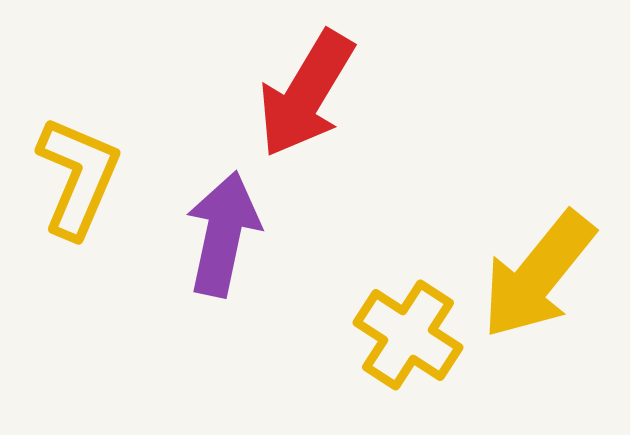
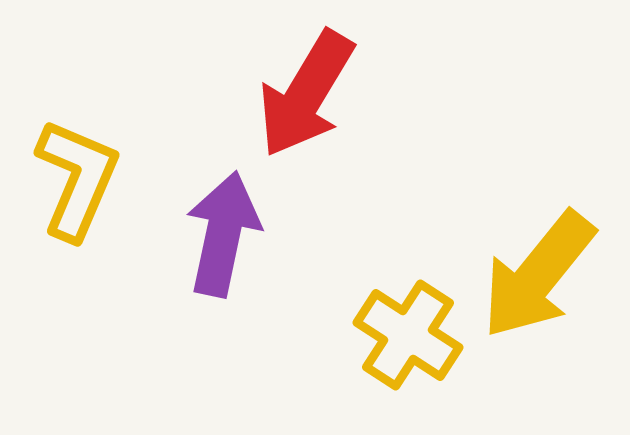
yellow L-shape: moved 1 px left, 2 px down
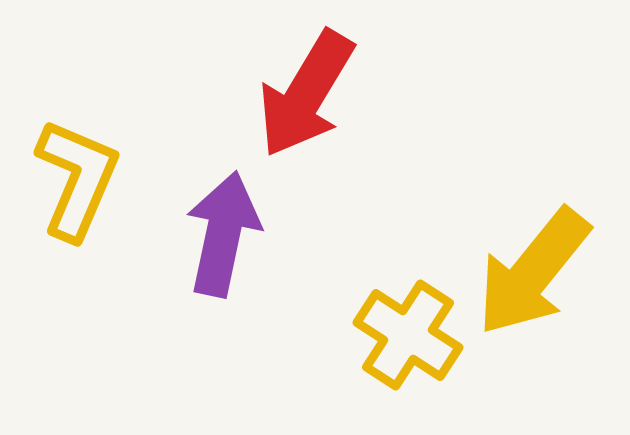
yellow arrow: moved 5 px left, 3 px up
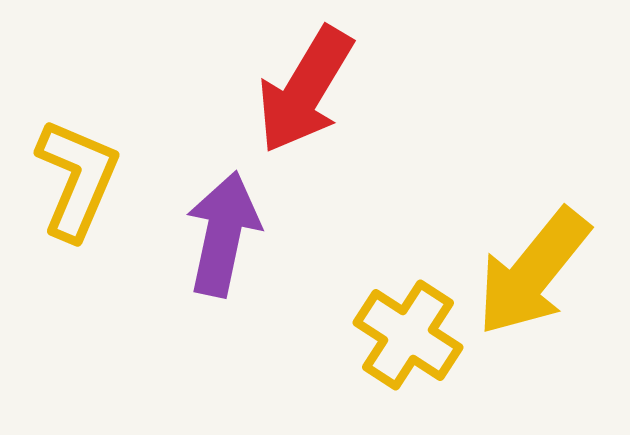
red arrow: moved 1 px left, 4 px up
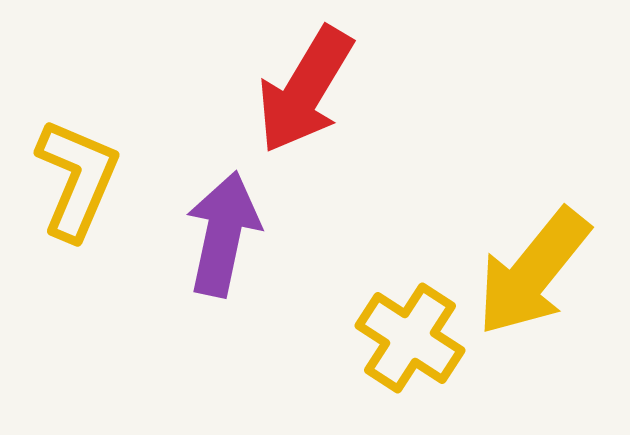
yellow cross: moved 2 px right, 3 px down
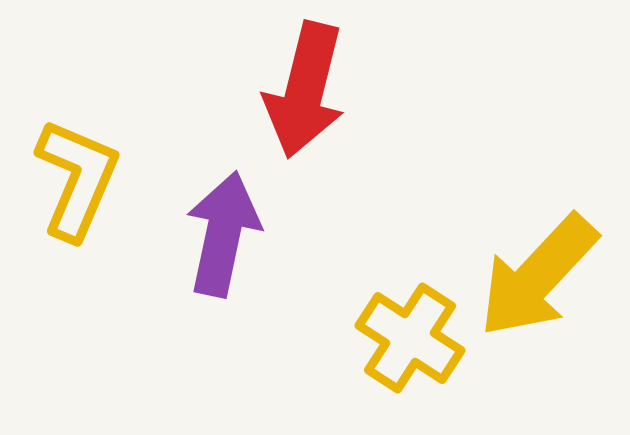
red arrow: rotated 17 degrees counterclockwise
yellow arrow: moved 5 px right, 4 px down; rotated 4 degrees clockwise
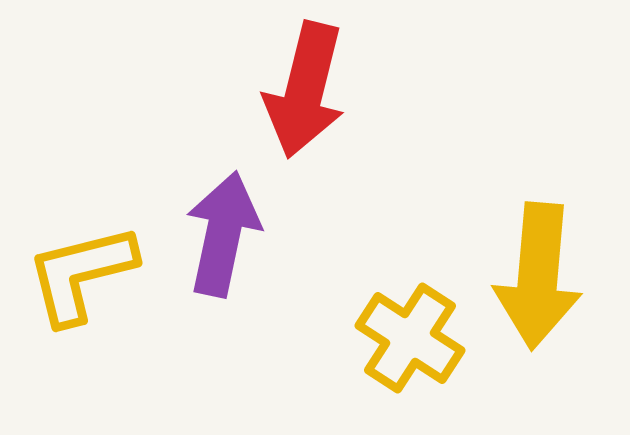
yellow L-shape: moved 4 px right, 95 px down; rotated 127 degrees counterclockwise
yellow arrow: rotated 38 degrees counterclockwise
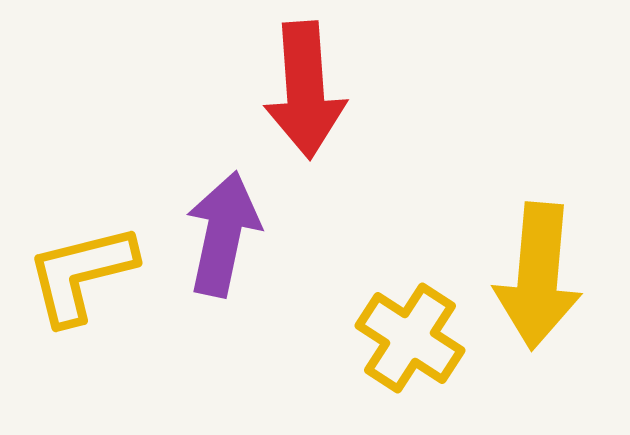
red arrow: rotated 18 degrees counterclockwise
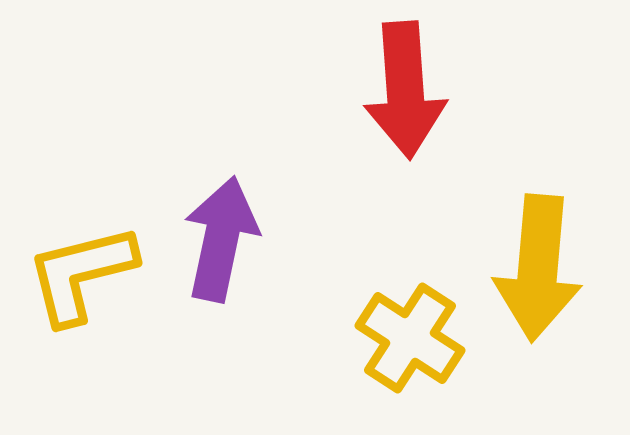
red arrow: moved 100 px right
purple arrow: moved 2 px left, 5 px down
yellow arrow: moved 8 px up
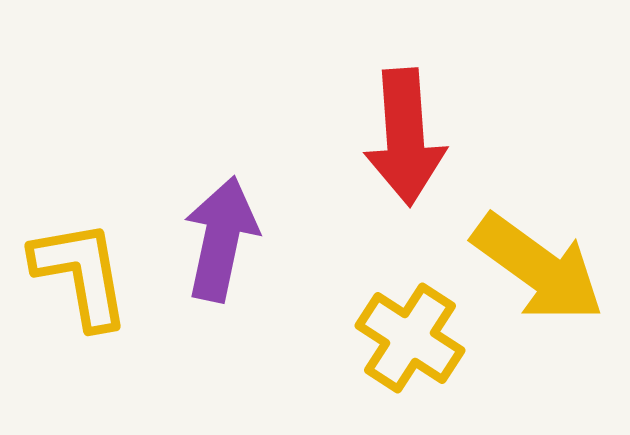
red arrow: moved 47 px down
yellow arrow: rotated 59 degrees counterclockwise
yellow L-shape: rotated 94 degrees clockwise
